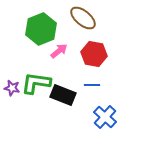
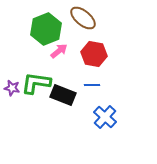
green hexagon: moved 5 px right
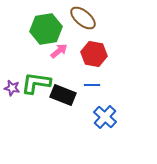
green hexagon: rotated 12 degrees clockwise
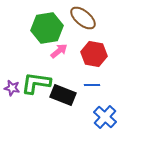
green hexagon: moved 1 px right, 1 px up
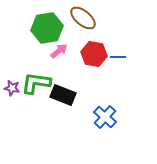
blue line: moved 26 px right, 28 px up
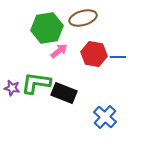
brown ellipse: rotated 56 degrees counterclockwise
black rectangle: moved 1 px right, 2 px up
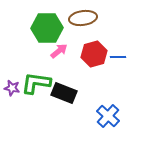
brown ellipse: rotated 8 degrees clockwise
green hexagon: rotated 8 degrees clockwise
red hexagon: rotated 25 degrees counterclockwise
blue cross: moved 3 px right, 1 px up
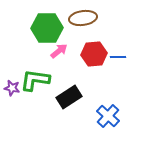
red hexagon: rotated 10 degrees clockwise
green L-shape: moved 1 px left, 3 px up
black rectangle: moved 5 px right, 4 px down; rotated 55 degrees counterclockwise
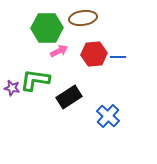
pink arrow: rotated 12 degrees clockwise
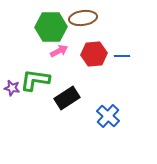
green hexagon: moved 4 px right, 1 px up
blue line: moved 4 px right, 1 px up
black rectangle: moved 2 px left, 1 px down
